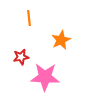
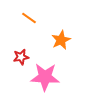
orange line: rotated 49 degrees counterclockwise
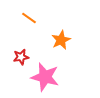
pink star: rotated 12 degrees clockwise
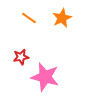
orange star: moved 1 px right, 22 px up
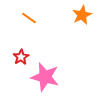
orange star: moved 20 px right, 3 px up
red star: rotated 21 degrees counterclockwise
